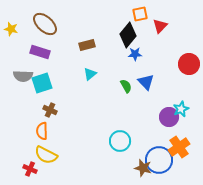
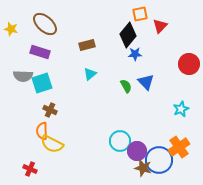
purple circle: moved 32 px left, 34 px down
yellow semicircle: moved 6 px right, 11 px up
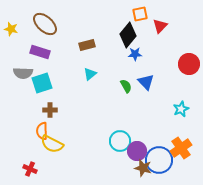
gray semicircle: moved 3 px up
brown cross: rotated 24 degrees counterclockwise
orange cross: moved 2 px right, 1 px down
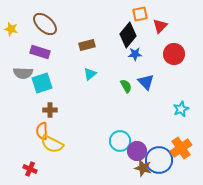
red circle: moved 15 px left, 10 px up
